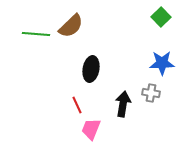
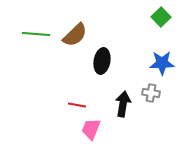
brown semicircle: moved 4 px right, 9 px down
black ellipse: moved 11 px right, 8 px up
red line: rotated 54 degrees counterclockwise
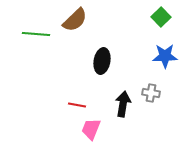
brown semicircle: moved 15 px up
blue star: moved 3 px right, 7 px up
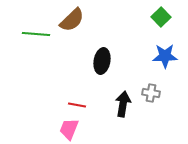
brown semicircle: moved 3 px left
pink trapezoid: moved 22 px left
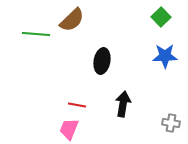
gray cross: moved 20 px right, 30 px down
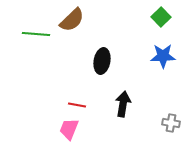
blue star: moved 2 px left
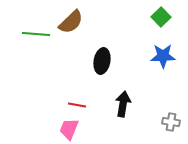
brown semicircle: moved 1 px left, 2 px down
gray cross: moved 1 px up
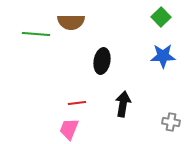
brown semicircle: rotated 44 degrees clockwise
red line: moved 2 px up; rotated 18 degrees counterclockwise
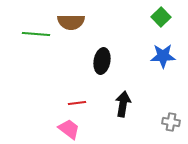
pink trapezoid: rotated 105 degrees clockwise
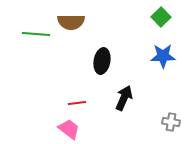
black arrow: moved 1 px right, 6 px up; rotated 15 degrees clockwise
